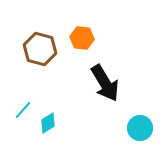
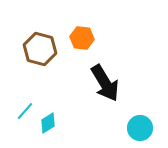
cyan line: moved 2 px right, 1 px down
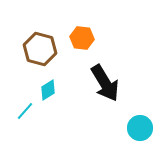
cyan diamond: moved 33 px up
